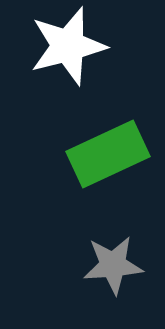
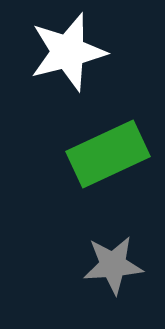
white star: moved 6 px down
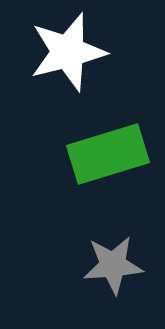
green rectangle: rotated 8 degrees clockwise
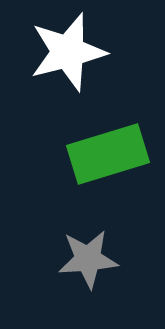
gray star: moved 25 px left, 6 px up
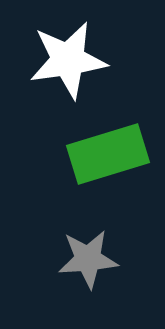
white star: moved 8 px down; rotated 6 degrees clockwise
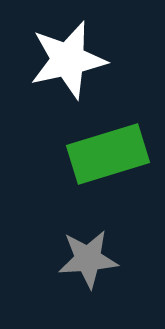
white star: rotated 4 degrees counterclockwise
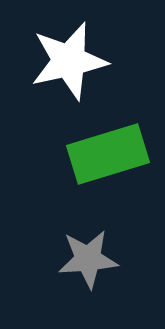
white star: moved 1 px right, 1 px down
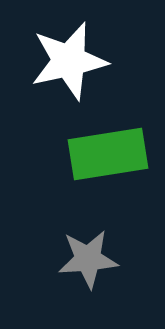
green rectangle: rotated 8 degrees clockwise
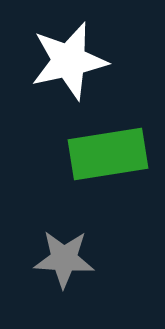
gray star: moved 24 px left; rotated 8 degrees clockwise
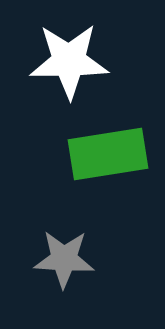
white star: rotated 12 degrees clockwise
